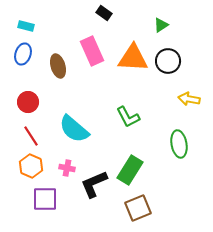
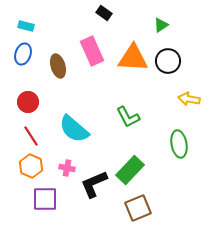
green rectangle: rotated 12 degrees clockwise
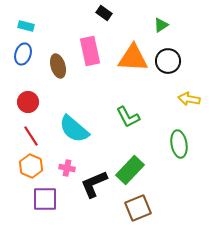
pink rectangle: moved 2 px left; rotated 12 degrees clockwise
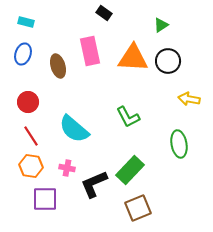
cyan rectangle: moved 4 px up
orange hexagon: rotated 15 degrees counterclockwise
